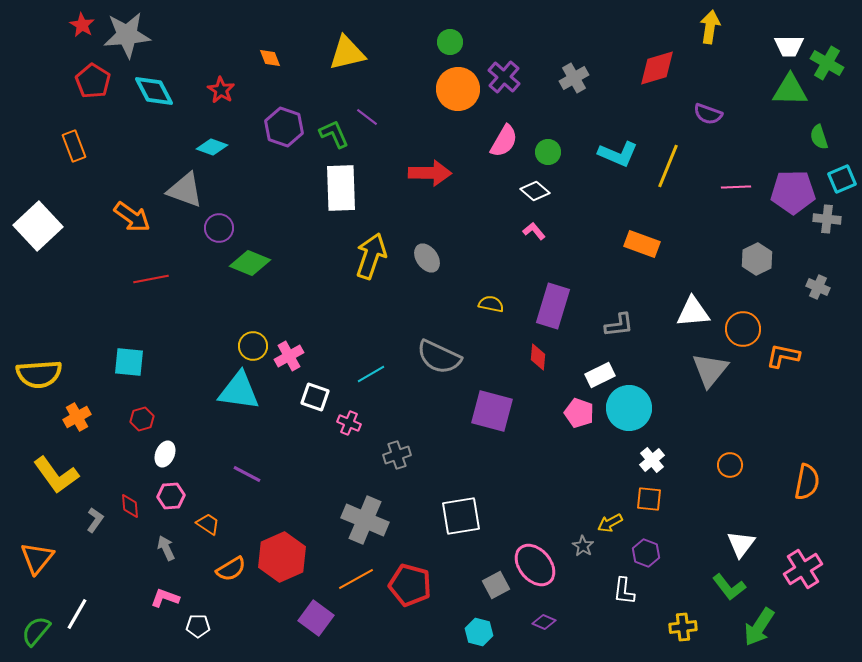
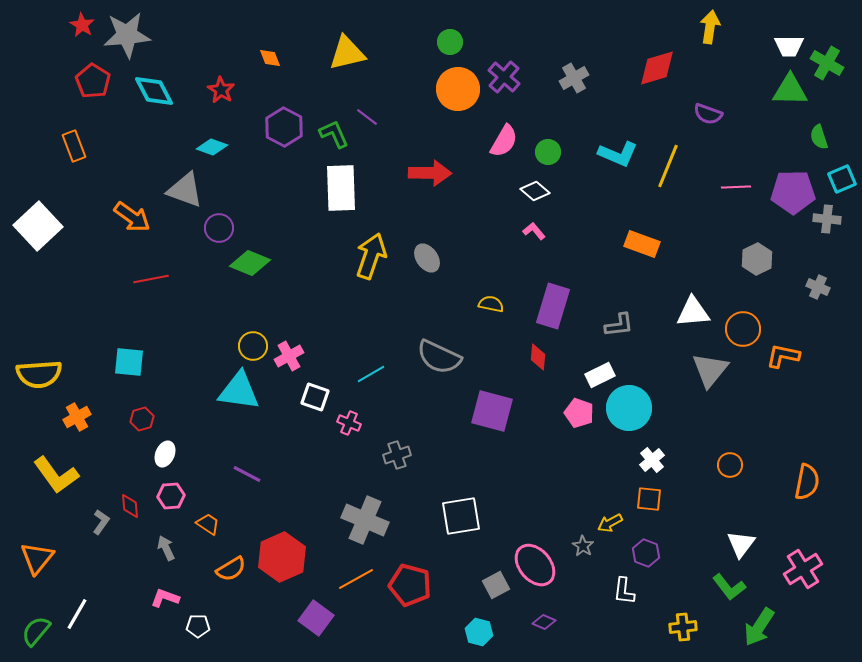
purple hexagon at (284, 127): rotated 9 degrees clockwise
gray L-shape at (95, 520): moved 6 px right, 2 px down
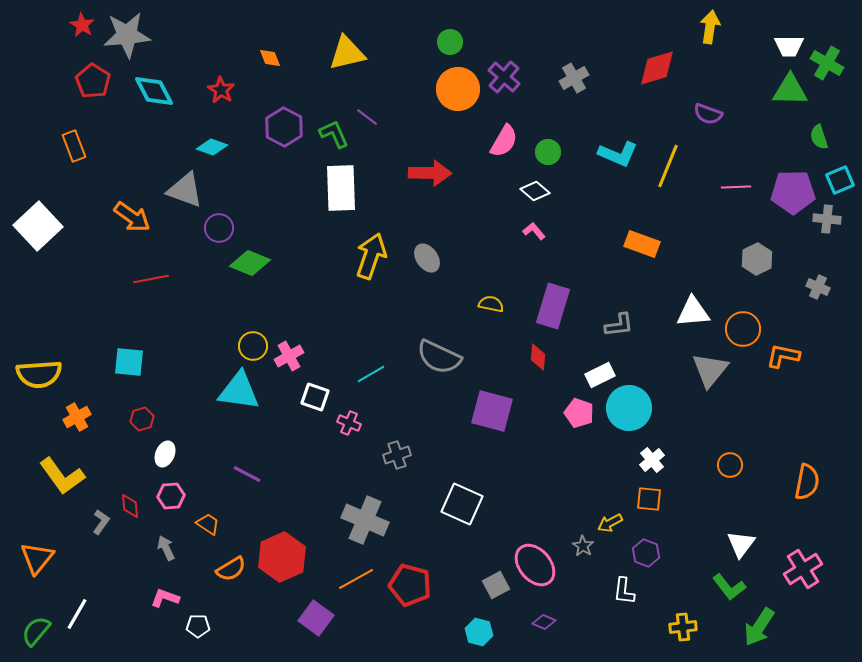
cyan square at (842, 179): moved 2 px left, 1 px down
yellow L-shape at (56, 475): moved 6 px right, 1 px down
white square at (461, 516): moved 1 px right, 12 px up; rotated 33 degrees clockwise
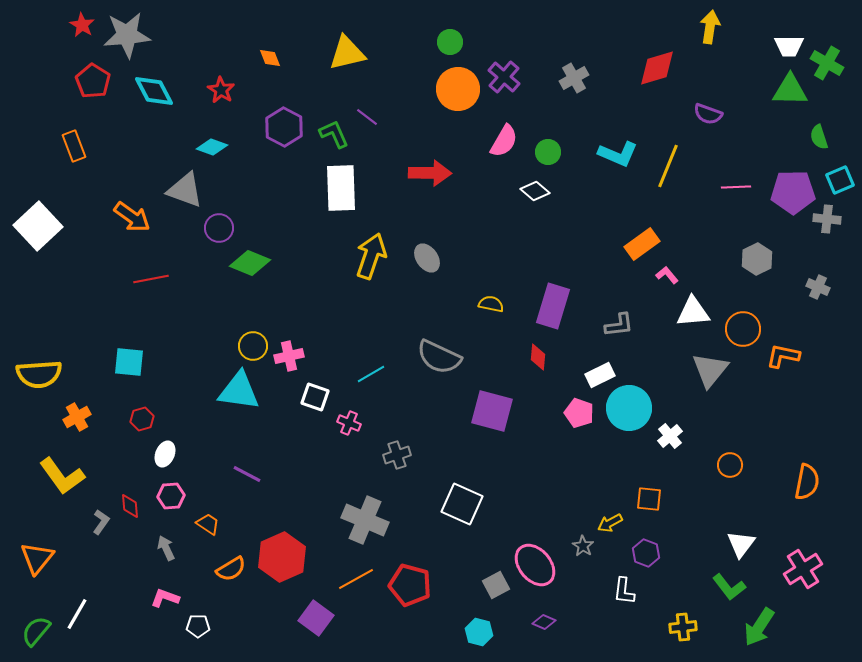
pink L-shape at (534, 231): moved 133 px right, 44 px down
orange rectangle at (642, 244): rotated 56 degrees counterclockwise
pink cross at (289, 356): rotated 16 degrees clockwise
white cross at (652, 460): moved 18 px right, 24 px up
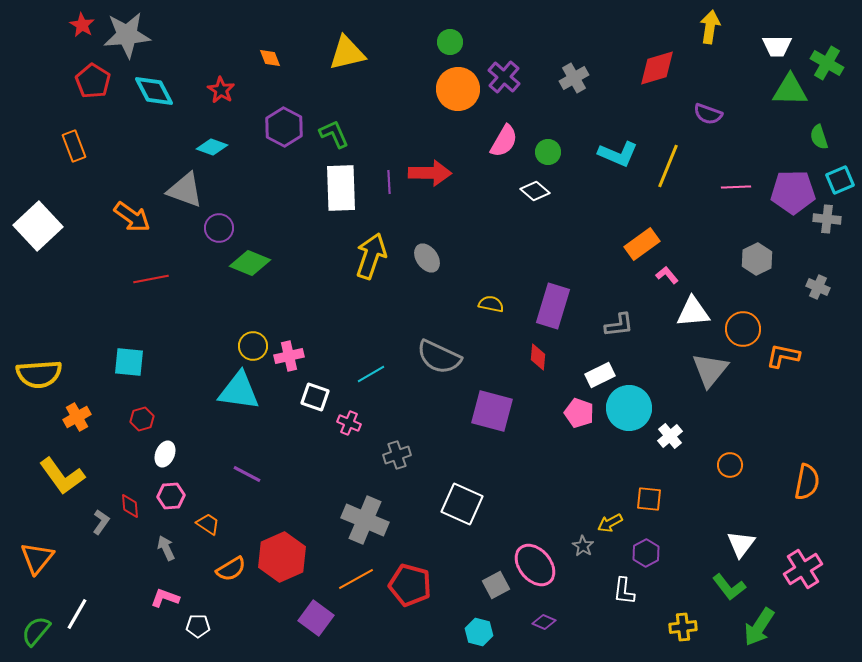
white trapezoid at (789, 46): moved 12 px left
purple line at (367, 117): moved 22 px right, 65 px down; rotated 50 degrees clockwise
purple hexagon at (646, 553): rotated 12 degrees clockwise
